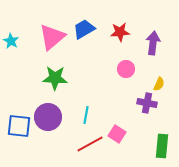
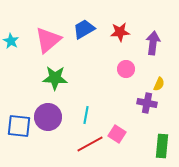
pink triangle: moved 4 px left, 3 px down
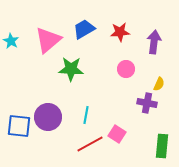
purple arrow: moved 1 px right, 1 px up
green star: moved 16 px right, 9 px up
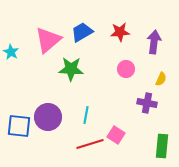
blue trapezoid: moved 2 px left, 3 px down
cyan star: moved 11 px down
yellow semicircle: moved 2 px right, 5 px up
pink square: moved 1 px left, 1 px down
red line: rotated 12 degrees clockwise
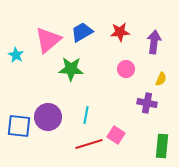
cyan star: moved 5 px right, 3 px down
red line: moved 1 px left
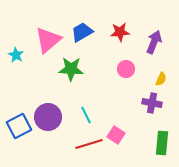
purple arrow: rotated 15 degrees clockwise
purple cross: moved 5 px right
cyan line: rotated 36 degrees counterclockwise
blue square: rotated 35 degrees counterclockwise
green rectangle: moved 3 px up
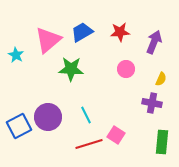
green rectangle: moved 1 px up
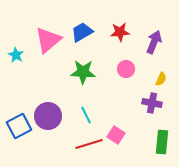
green star: moved 12 px right, 3 px down
purple circle: moved 1 px up
